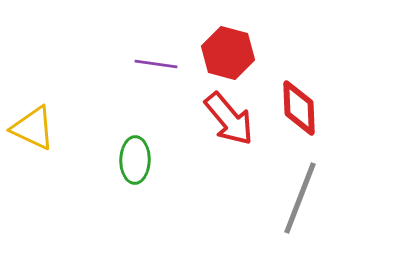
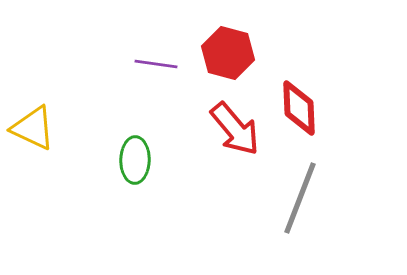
red arrow: moved 6 px right, 10 px down
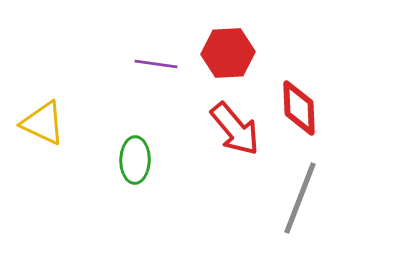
red hexagon: rotated 18 degrees counterclockwise
yellow triangle: moved 10 px right, 5 px up
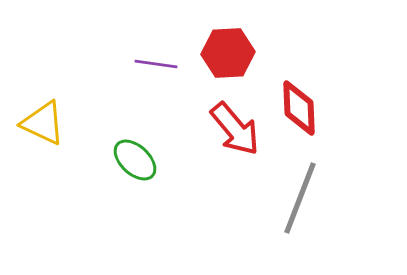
green ellipse: rotated 48 degrees counterclockwise
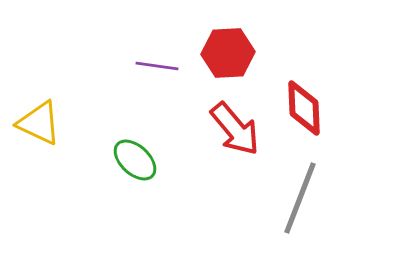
purple line: moved 1 px right, 2 px down
red diamond: moved 5 px right
yellow triangle: moved 4 px left
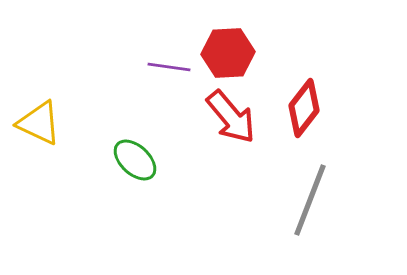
purple line: moved 12 px right, 1 px down
red diamond: rotated 40 degrees clockwise
red arrow: moved 4 px left, 12 px up
gray line: moved 10 px right, 2 px down
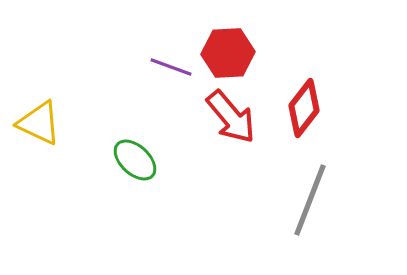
purple line: moved 2 px right; rotated 12 degrees clockwise
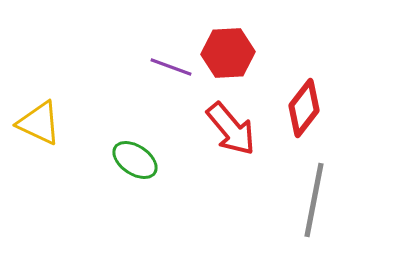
red arrow: moved 12 px down
green ellipse: rotated 9 degrees counterclockwise
gray line: moved 4 px right; rotated 10 degrees counterclockwise
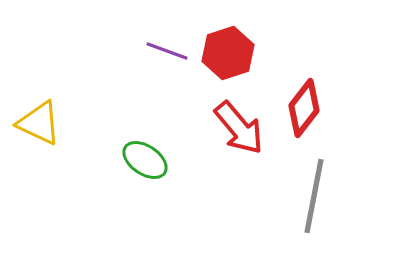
red hexagon: rotated 15 degrees counterclockwise
purple line: moved 4 px left, 16 px up
red arrow: moved 8 px right, 1 px up
green ellipse: moved 10 px right
gray line: moved 4 px up
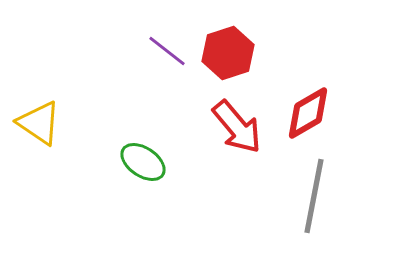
purple line: rotated 18 degrees clockwise
red diamond: moved 4 px right, 5 px down; rotated 22 degrees clockwise
yellow triangle: rotated 9 degrees clockwise
red arrow: moved 2 px left, 1 px up
green ellipse: moved 2 px left, 2 px down
